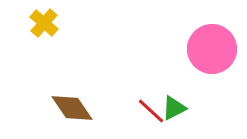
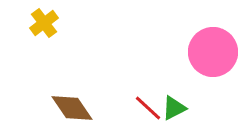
yellow cross: rotated 12 degrees clockwise
pink circle: moved 1 px right, 3 px down
red line: moved 3 px left, 3 px up
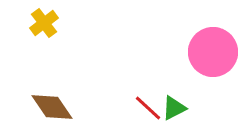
brown diamond: moved 20 px left, 1 px up
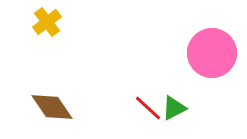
yellow cross: moved 3 px right, 1 px up
pink circle: moved 1 px left, 1 px down
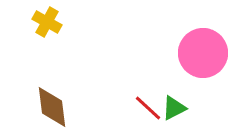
yellow cross: rotated 24 degrees counterclockwise
pink circle: moved 9 px left
brown diamond: rotated 27 degrees clockwise
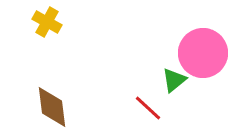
green triangle: moved 28 px up; rotated 12 degrees counterclockwise
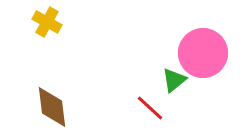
red line: moved 2 px right
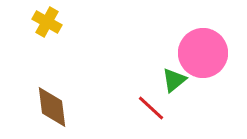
red line: moved 1 px right
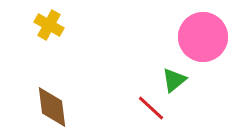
yellow cross: moved 2 px right, 3 px down
pink circle: moved 16 px up
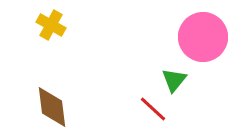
yellow cross: moved 2 px right
green triangle: rotated 12 degrees counterclockwise
red line: moved 2 px right, 1 px down
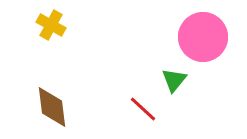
red line: moved 10 px left
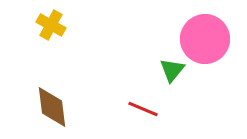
pink circle: moved 2 px right, 2 px down
green triangle: moved 2 px left, 10 px up
red line: rotated 20 degrees counterclockwise
